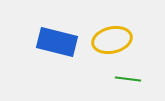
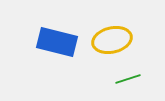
green line: rotated 25 degrees counterclockwise
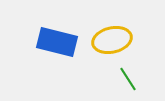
green line: rotated 75 degrees clockwise
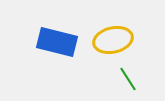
yellow ellipse: moved 1 px right
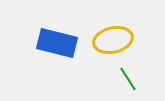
blue rectangle: moved 1 px down
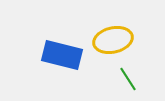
blue rectangle: moved 5 px right, 12 px down
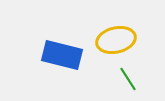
yellow ellipse: moved 3 px right
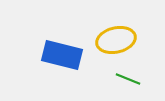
green line: rotated 35 degrees counterclockwise
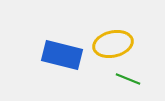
yellow ellipse: moved 3 px left, 4 px down
